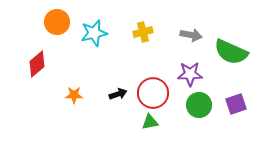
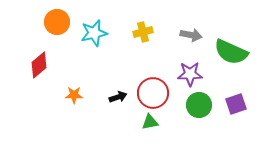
red diamond: moved 2 px right, 1 px down
black arrow: moved 3 px down
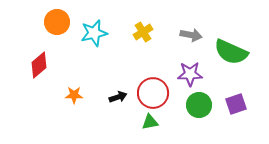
yellow cross: rotated 18 degrees counterclockwise
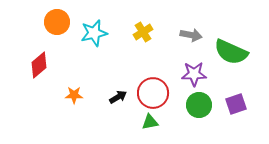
purple star: moved 4 px right
black arrow: rotated 12 degrees counterclockwise
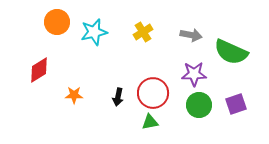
cyan star: moved 1 px up
red diamond: moved 5 px down; rotated 8 degrees clockwise
black arrow: rotated 132 degrees clockwise
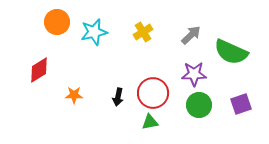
gray arrow: rotated 55 degrees counterclockwise
purple square: moved 5 px right
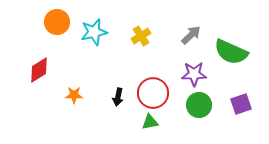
yellow cross: moved 2 px left, 4 px down
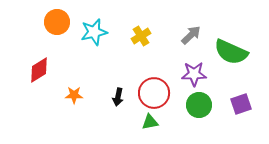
red circle: moved 1 px right
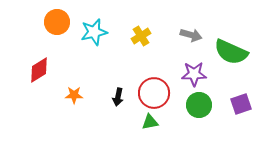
gray arrow: rotated 60 degrees clockwise
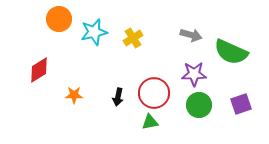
orange circle: moved 2 px right, 3 px up
yellow cross: moved 8 px left, 2 px down
